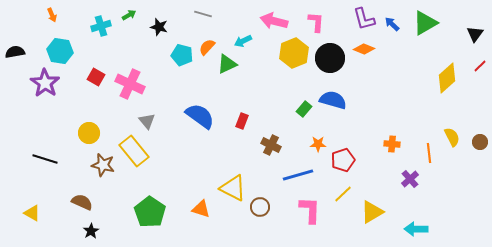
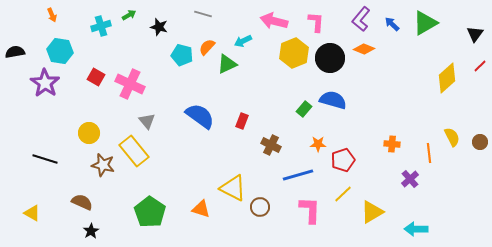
purple L-shape at (364, 19): moved 3 px left; rotated 55 degrees clockwise
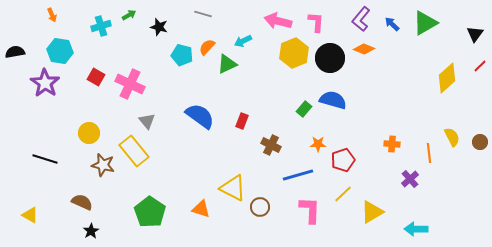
pink arrow at (274, 21): moved 4 px right
yellow triangle at (32, 213): moved 2 px left, 2 px down
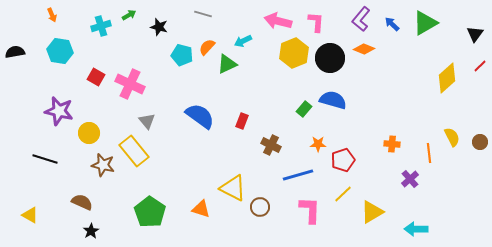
purple star at (45, 83): moved 14 px right, 28 px down; rotated 20 degrees counterclockwise
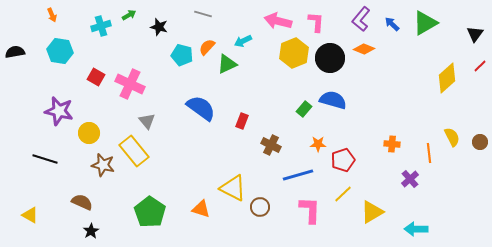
blue semicircle at (200, 116): moved 1 px right, 8 px up
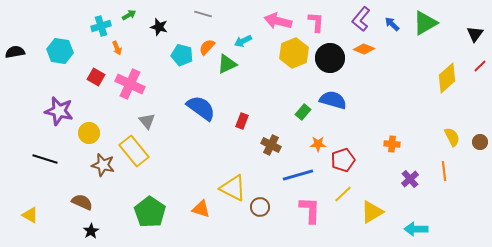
orange arrow at (52, 15): moved 65 px right, 33 px down
green rectangle at (304, 109): moved 1 px left, 3 px down
orange line at (429, 153): moved 15 px right, 18 px down
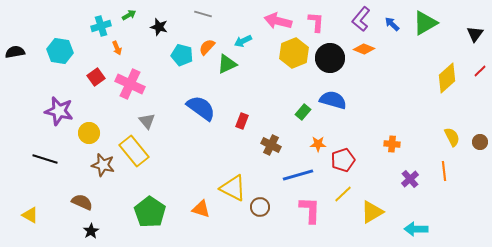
red line at (480, 66): moved 5 px down
red square at (96, 77): rotated 24 degrees clockwise
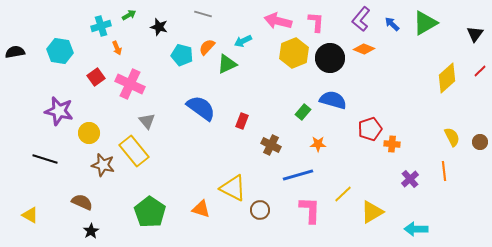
red pentagon at (343, 160): moved 27 px right, 31 px up
brown circle at (260, 207): moved 3 px down
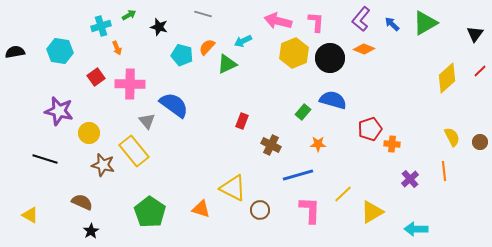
pink cross at (130, 84): rotated 24 degrees counterclockwise
blue semicircle at (201, 108): moved 27 px left, 3 px up
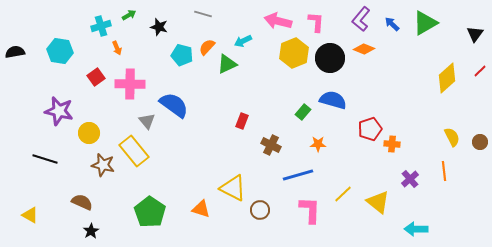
yellow triangle at (372, 212): moved 6 px right, 10 px up; rotated 50 degrees counterclockwise
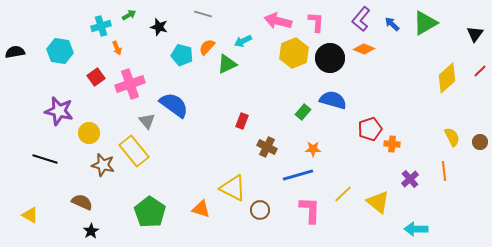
pink cross at (130, 84): rotated 20 degrees counterclockwise
orange star at (318, 144): moved 5 px left, 5 px down
brown cross at (271, 145): moved 4 px left, 2 px down
